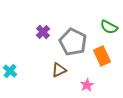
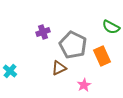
green semicircle: moved 2 px right
purple cross: rotated 24 degrees clockwise
gray pentagon: moved 3 px down
brown triangle: moved 2 px up
pink star: moved 3 px left
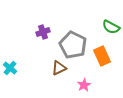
cyan cross: moved 3 px up
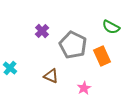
purple cross: moved 1 px left, 1 px up; rotated 24 degrees counterclockwise
brown triangle: moved 8 px left, 8 px down; rotated 49 degrees clockwise
pink star: moved 3 px down
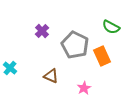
gray pentagon: moved 2 px right
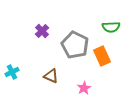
green semicircle: rotated 30 degrees counterclockwise
cyan cross: moved 2 px right, 4 px down; rotated 24 degrees clockwise
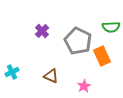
gray pentagon: moved 3 px right, 4 px up
pink star: moved 2 px up
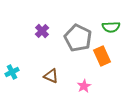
gray pentagon: moved 3 px up
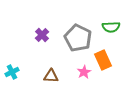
purple cross: moved 4 px down
orange rectangle: moved 1 px right, 4 px down
brown triangle: rotated 21 degrees counterclockwise
pink star: moved 14 px up
